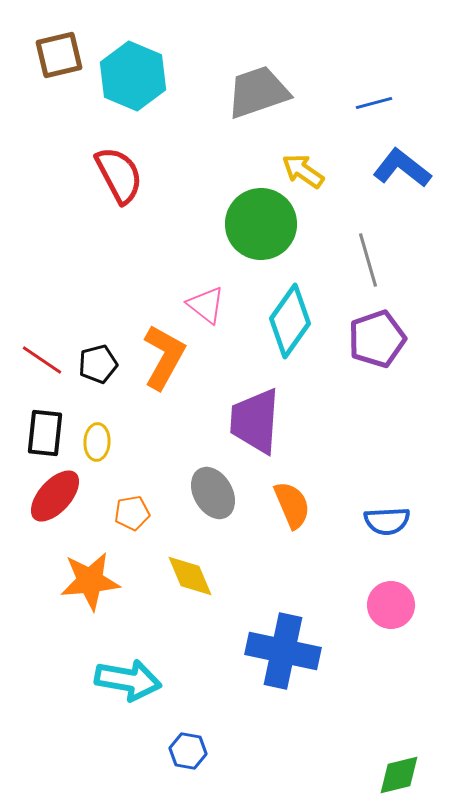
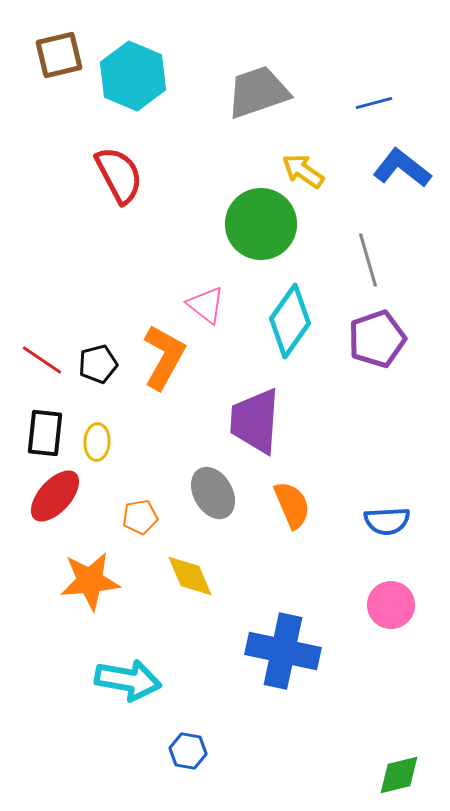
orange pentagon: moved 8 px right, 4 px down
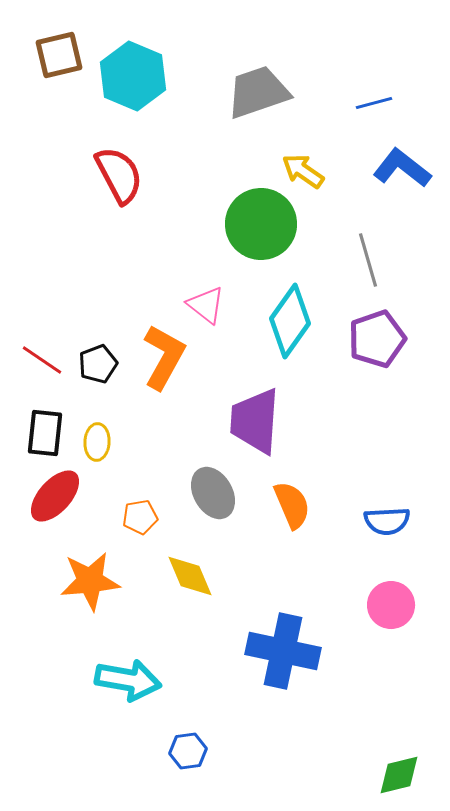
black pentagon: rotated 6 degrees counterclockwise
blue hexagon: rotated 18 degrees counterclockwise
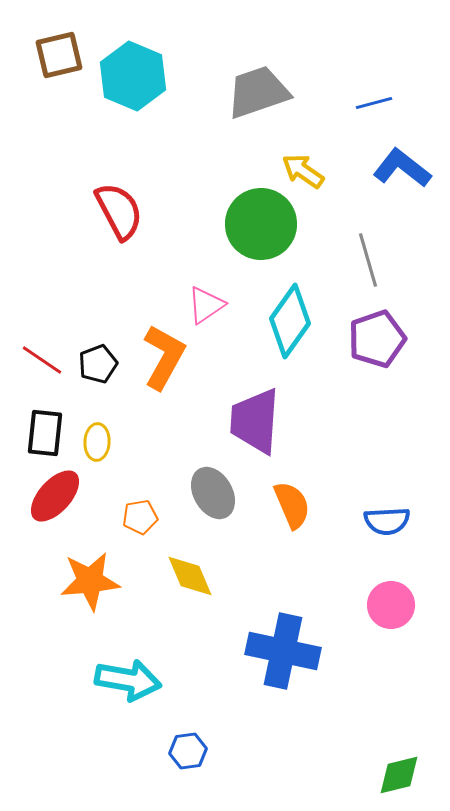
red semicircle: moved 36 px down
pink triangle: rotated 48 degrees clockwise
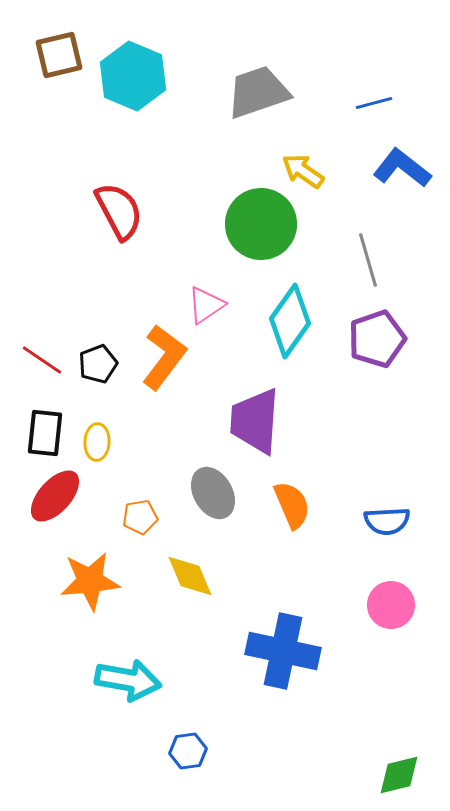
orange L-shape: rotated 8 degrees clockwise
